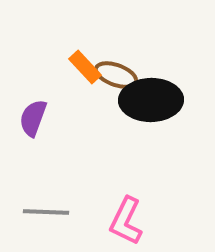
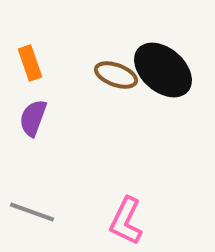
orange rectangle: moved 55 px left, 4 px up; rotated 24 degrees clockwise
black ellipse: moved 12 px right, 30 px up; rotated 42 degrees clockwise
gray line: moved 14 px left; rotated 18 degrees clockwise
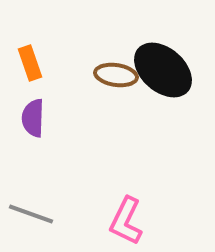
brown ellipse: rotated 12 degrees counterclockwise
purple semicircle: rotated 18 degrees counterclockwise
gray line: moved 1 px left, 2 px down
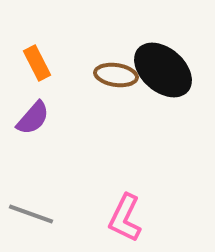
orange rectangle: moved 7 px right; rotated 8 degrees counterclockwise
purple semicircle: rotated 141 degrees counterclockwise
pink L-shape: moved 1 px left, 3 px up
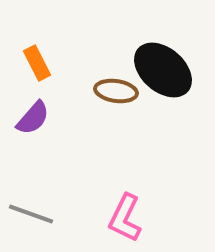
brown ellipse: moved 16 px down
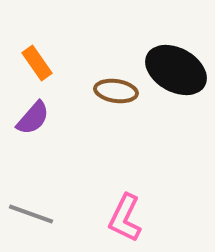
orange rectangle: rotated 8 degrees counterclockwise
black ellipse: moved 13 px right; rotated 12 degrees counterclockwise
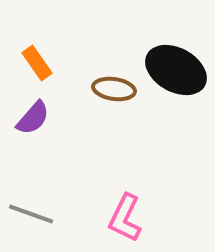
brown ellipse: moved 2 px left, 2 px up
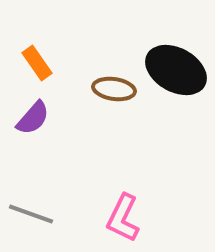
pink L-shape: moved 2 px left
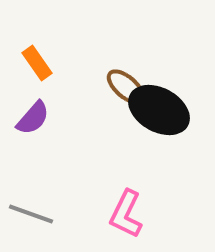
black ellipse: moved 17 px left, 40 px down
brown ellipse: moved 12 px right, 2 px up; rotated 33 degrees clockwise
pink L-shape: moved 3 px right, 4 px up
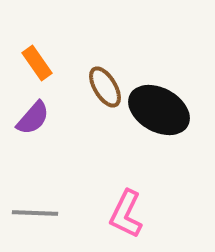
brown ellipse: moved 21 px left; rotated 18 degrees clockwise
gray line: moved 4 px right, 1 px up; rotated 18 degrees counterclockwise
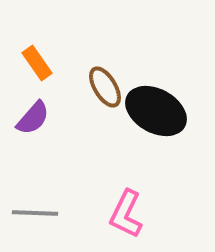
black ellipse: moved 3 px left, 1 px down
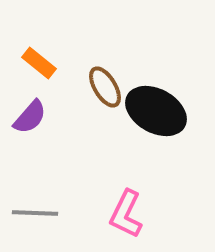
orange rectangle: moved 2 px right; rotated 16 degrees counterclockwise
purple semicircle: moved 3 px left, 1 px up
